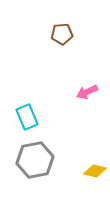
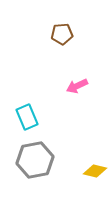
pink arrow: moved 10 px left, 6 px up
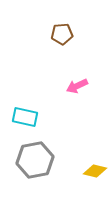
cyan rectangle: moved 2 px left; rotated 55 degrees counterclockwise
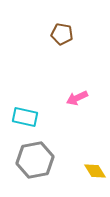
brown pentagon: rotated 15 degrees clockwise
pink arrow: moved 12 px down
yellow diamond: rotated 45 degrees clockwise
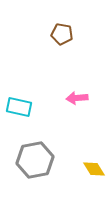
pink arrow: rotated 20 degrees clockwise
cyan rectangle: moved 6 px left, 10 px up
yellow diamond: moved 1 px left, 2 px up
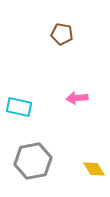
gray hexagon: moved 2 px left, 1 px down
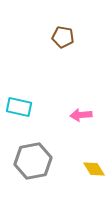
brown pentagon: moved 1 px right, 3 px down
pink arrow: moved 4 px right, 17 px down
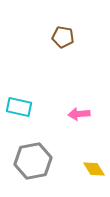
pink arrow: moved 2 px left, 1 px up
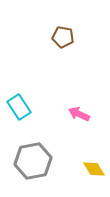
cyan rectangle: rotated 45 degrees clockwise
pink arrow: rotated 30 degrees clockwise
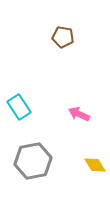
yellow diamond: moved 1 px right, 4 px up
